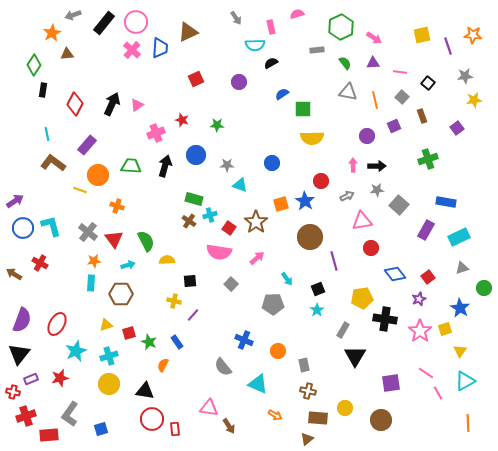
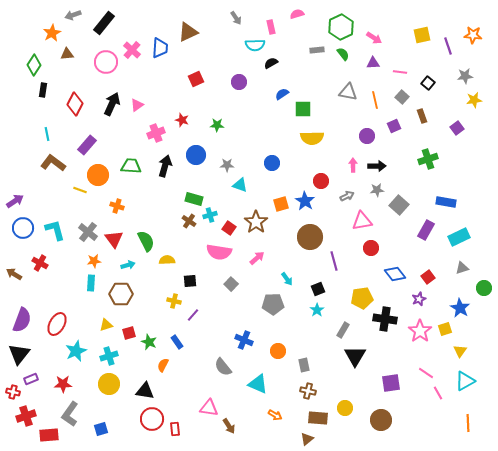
pink circle at (136, 22): moved 30 px left, 40 px down
green semicircle at (345, 63): moved 2 px left, 9 px up
cyan L-shape at (51, 226): moved 4 px right, 4 px down
red star at (60, 378): moved 3 px right, 6 px down; rotated 12 degrees clockwise
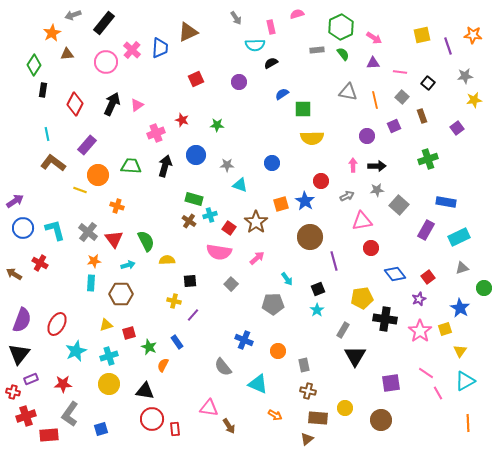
green star at (149, 342): moved 5 px down
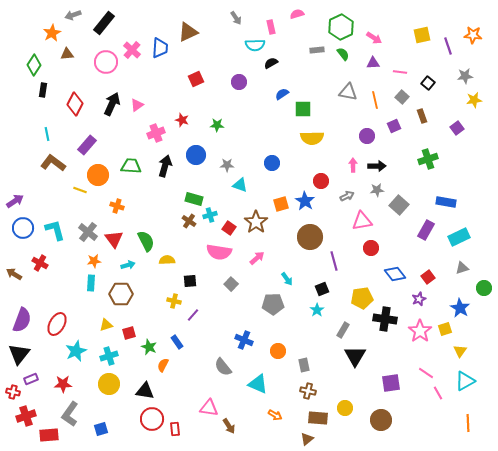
black square at (318, 289): moved 4 px right
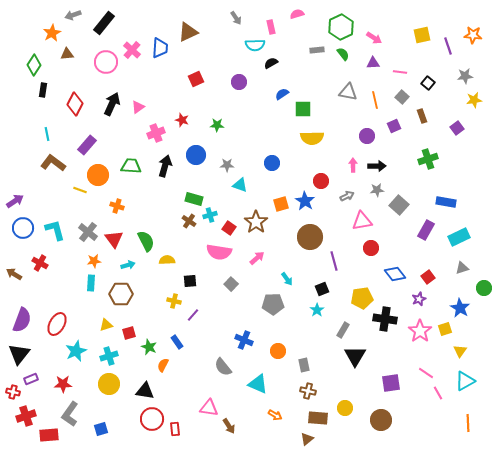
pink triangle at (137, 105): moved 1 px right, 2 px down
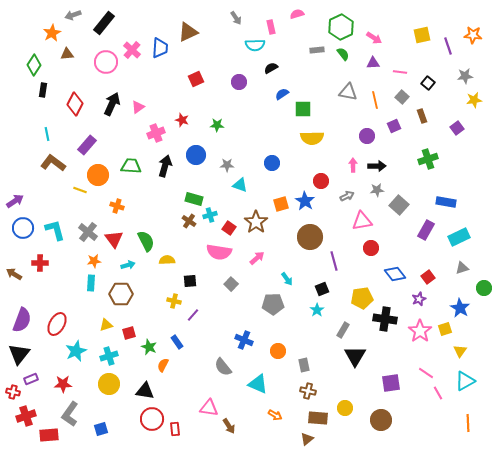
black semicircle at (271, 63): moved 5 px down
red cross at (40, 263): rotated 28 degrees counterclockwise
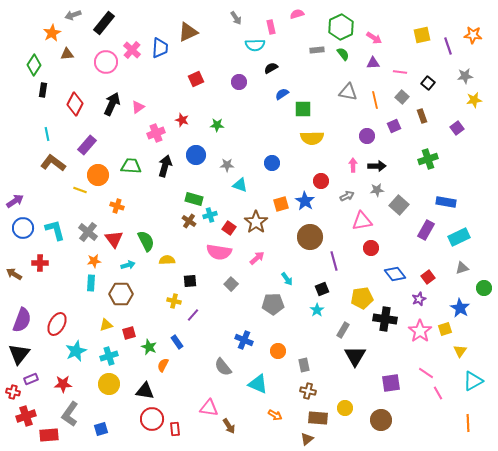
cyan triangle at (465, 381): moved 8 px right
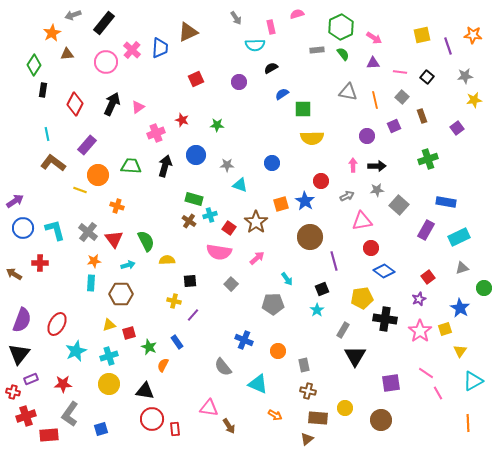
black square at (428, 83): moved 1 px left, 6 px up
blue diamond at (395, 274): moved 11 px left, 3 px up; rotated 15 degrees counterclockwise
yellow triangle at (106, 325): moved 3 px right
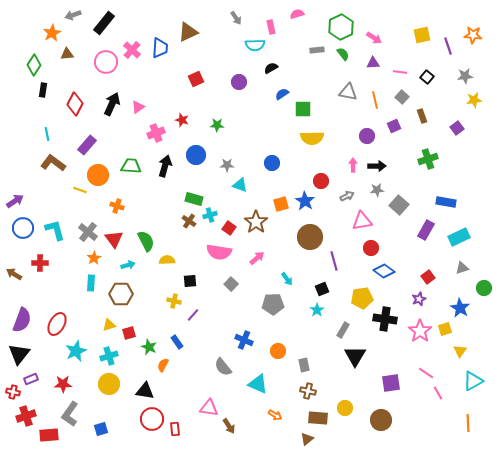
orange star at (94, 261): moved 3 px up; rotated 24 degrees counterclockwise
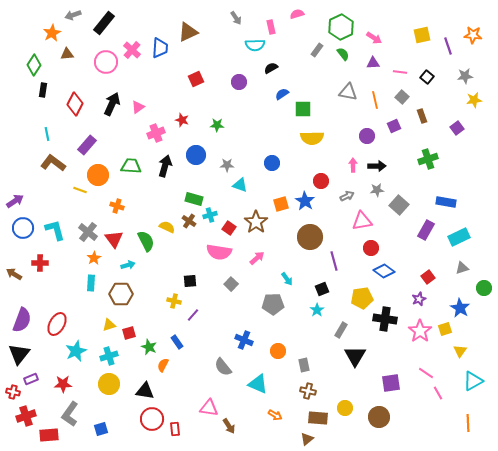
gray rectangle at (317, 50): rotated 48 degrees counterclockwise
yellow semicircle at (167, 260): moved 33 px up; rotated 28 degrees clockwise
gray rectangle at (343, 330): moved 2 px left
brown circle at (381, 420): moved 2 px left, 3 px up
